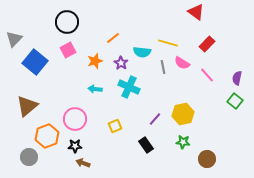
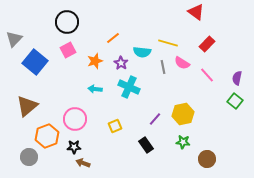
black star: moved 1 px left, 1 px down
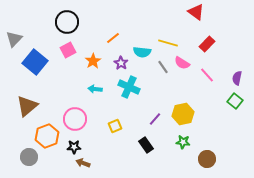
orange star: moved 2 px left; rotated 14 degrees counterclockwise
gray line: rotated 24 degrees counterclockwise
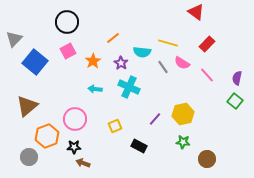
pink square: moved 1 px down
black rectangle: moved 7 px left, 1 px down; rotated 28 degrees counterclockwise
